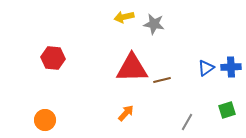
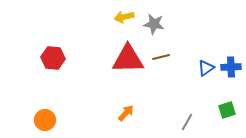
red triangle: moved 4 px left, 9 px up
brown line: moved 1 px left, 23 px up
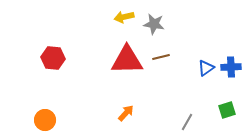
red triangle: moved 1 px left, 1 px down
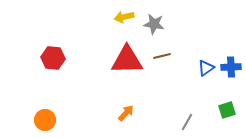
brown line: moved 1 px right, 1 px up
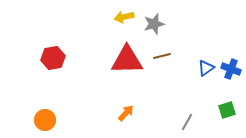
gray star: rotated 25 degrees counterclockwise
red hexagon: rotated 15 degrees counterclockwise
blue cross: moved 2 px down; rotated 24 degrees clockwise
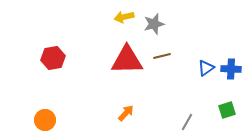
blue cross: rotated 18 degrees counterclockwise
